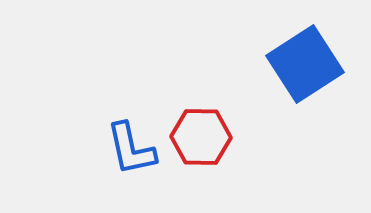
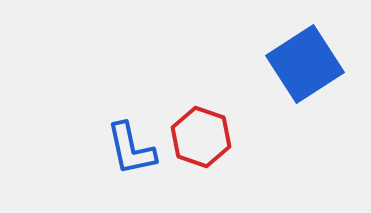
red hexagon: rotated 18 degrees clockwise
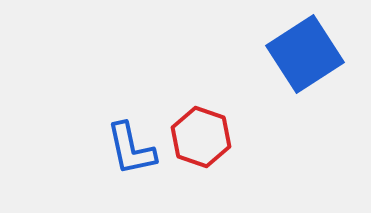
blue square: moved 10 px up
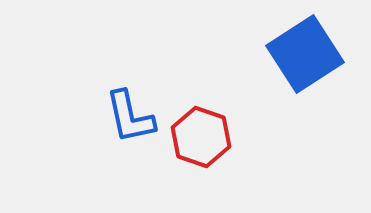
blue L-shape: moved 1 px left, 32 px up
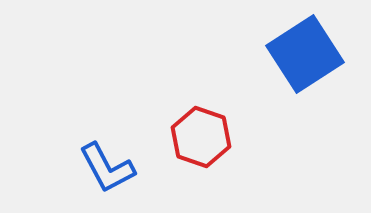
blue L-shape: moved 23 px left, 51 px down; rotated 16 degrees counterclockwise
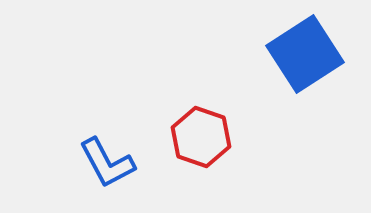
blue L-shape: moved 5 px up
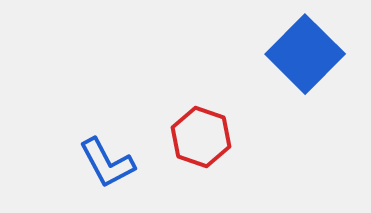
blue square: rotated 12 degrees counterclockwise
